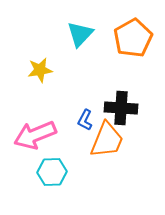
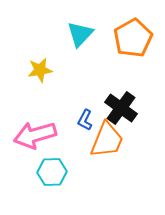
black cross: rotated 32 degrees clockwise
pink arrow: rotated 6 degrees clockwise
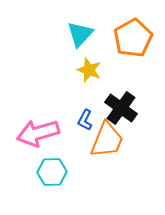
yellow star: moved 49 px right; rotated 30 degrees clockwise
pink arrow: moved 3 px right, 2 px up
